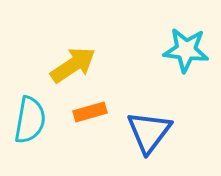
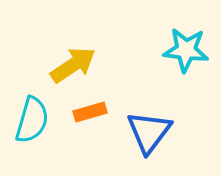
cyan semicircle: moved 2 px right; rotated 6 degrees clockwise
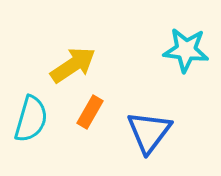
orange rectangle: rotated 44 degrees counterclockwise
cyan semicircle: moved 1 px left, 1 px up
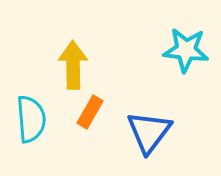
yellow arrow: rotated 57 degrees counterclockwise
cyan semicircle: rotated 21 degrees counterclockwise
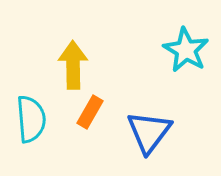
cyan star: rotated 24 degrees clockwise
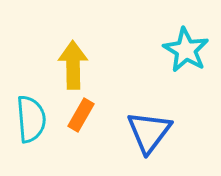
orange rectangle: moved 9 px left, 3 px down
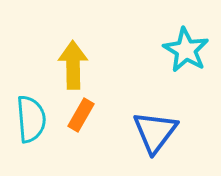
blue triangle: moved 6 px right
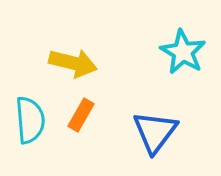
cyan star: moved 3 px left, 2 px down
yellow arrow: moved 2 px up; rotated 105 degrees clockwise
cyan semicircle: moved 1 px left, 1 px down
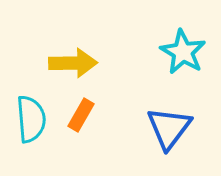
yellow arrow: rotated 15 degrees counterclockwise
cyan semicircle: moved 1 px right, 1 px up
blue triangle: moved 14 px right, 4 px up
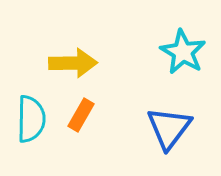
cyan semicircle: rotated 6 degrees clockwise
